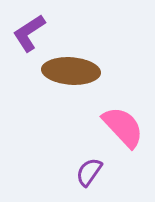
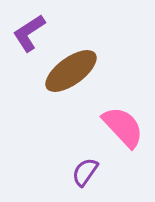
brown ellipse: rotated 40 degrees counterclockwise
purple semicircle: moved 4 px left
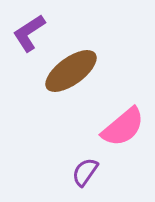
pink semicircle: rotated 93 degrees clockwise
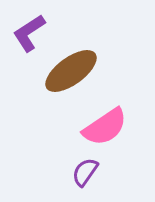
pink semicircle: moved 18 px left; rotated 6 degrees clockwise
